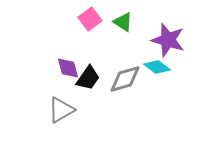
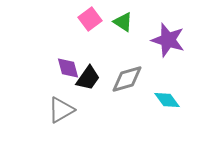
cyan diamond: moved 10 px right, 33 px down; rotated 16 degrees clockwise
gray diamond: moved 2 px right
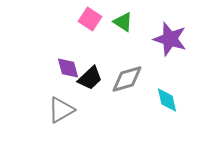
pink square: rotated 20 degrees counterclockwise
purple star: moved 2 px right, 1 px up
black trapezoid: moved 2 px right; rotated 12 degrees clockwise
cyan diamond: rotated 24 degrees clockwise
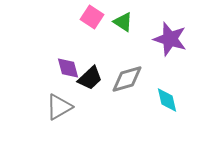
pink square: moved 2 px right, 2 px up
gray triangle: moved 2 px left, 3 px up
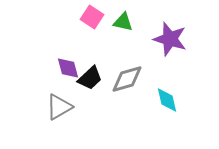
green triangle: rotated 20 degrees counterclockwise
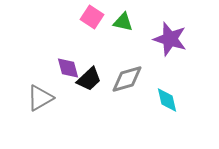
black trapezoid: moved 1 px left, 1 px down
gray triangle: moved 19 px left, 9 px up
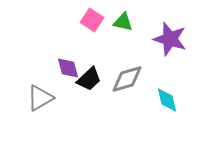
pink square: moved 3 px down
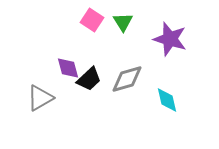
green triangle: rotated 45 degrees clockwise
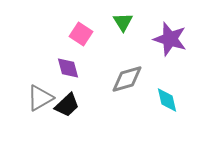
pink square: moved 11 px left, 14 px down
black trapezoid: moved 22 px left, 26 px down
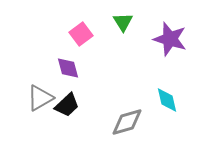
pink square: rotated 20 degrees clockwise
gray diamond: moved 43 px down
